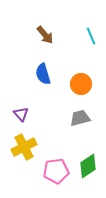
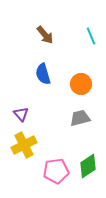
yellow cross: moved 2 px up
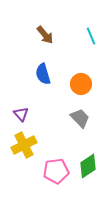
gray trapezoid: rotated 60 degrees clockwise
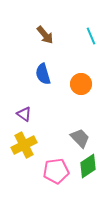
purple triangle: moved 3 px right; rotated 14 degrees counterclockwise
gray trapezoid: moved 20 px down
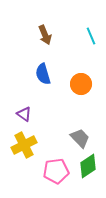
brown arrow: rotated 18 degrees clockwise
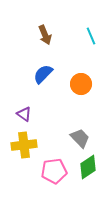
blue semicircle: rotated 60 degrees clockwise
yellow cross: rotated 20 degrees clockwise
green diamond: moved 1 px down
pink pentagon: moved 2 px left
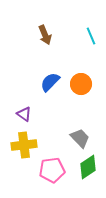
blue semicircle: moved 7 px right, 8 px down
pink pentagon: moved 2 px left, 1 px up
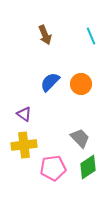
pink pentagon: moved 1 px right, 2 px up
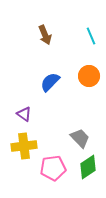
orange circle: moved 8 px right, 8 px up
yellow cross: moved 1 px down
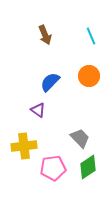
purple triangle: moved 14 px right, 4 px up
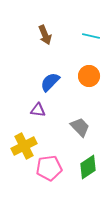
cyan line: rotated 54 degrees counterclockwise
purple triangle: rotated 28 degrees counterclockwise
gray trapezoid: moved 11 px up
yellow cross: rotated 20 degrees counterclockwise
pink pentagon: moved 4 px left
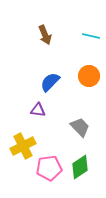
yellow cross: moved 1 px left
green diamond: moved 8 px left
